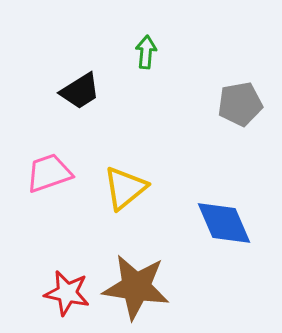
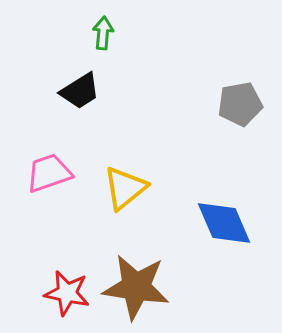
green arrow: moved 43 px left, 19 px up
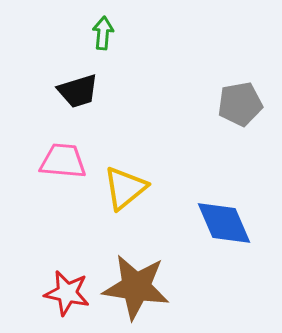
black trapezoid: moved 2 px left; rotated 15 degrees clockwise
pink trapezoid: moved 14 px right, 12 px up; rotated 24 degrees clockwise
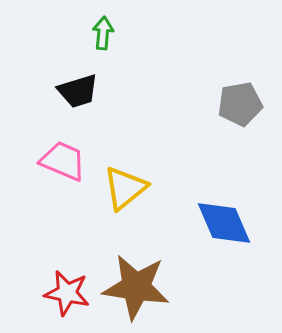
pink trapezoid: rotated 18 degrees clockwise
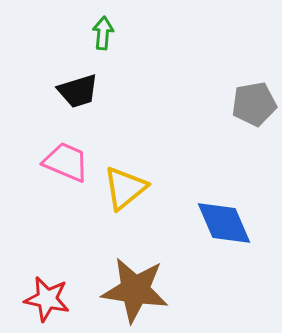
gray pentagon: moved 14 px right
pink trapezoid: moved 3 px right, 1 px down
brown star: moved 1 px left, 3 px down
red star: moved 20 px left, 6 px down
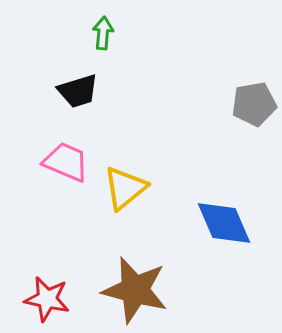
brown star: rotated 6 degrees clockwise
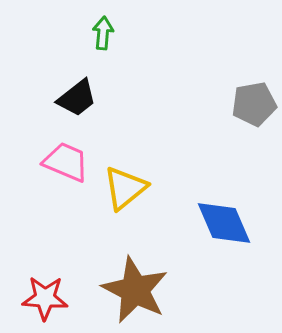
black trapezoid: moved 1 px left, 7 px down; rotated 21 degrees counterclockwise
brown star: rotated 12 degrees clockwise
red star: moved 2 px left, 1 px up; rotated 9 degrees counterclockwise
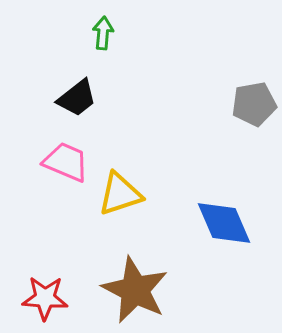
yellow triangle: moved 5 px left, 6 px down; rotated 21 degrees clockwise
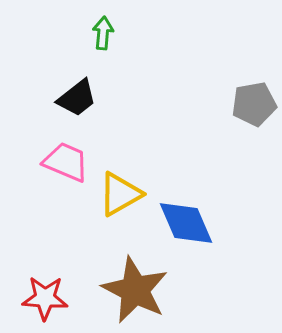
yellow triangle: rotated 12 degrees counterclockwise
blue diamond: moved 38 px left
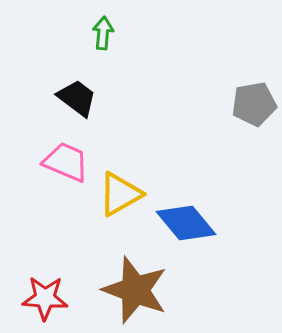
black trapezoid: rotated 105 degrees counterclockwise
blue diamond: rotated 16 degrees counterclockwise
brown star: rotated 6 degrees counterclockwise
